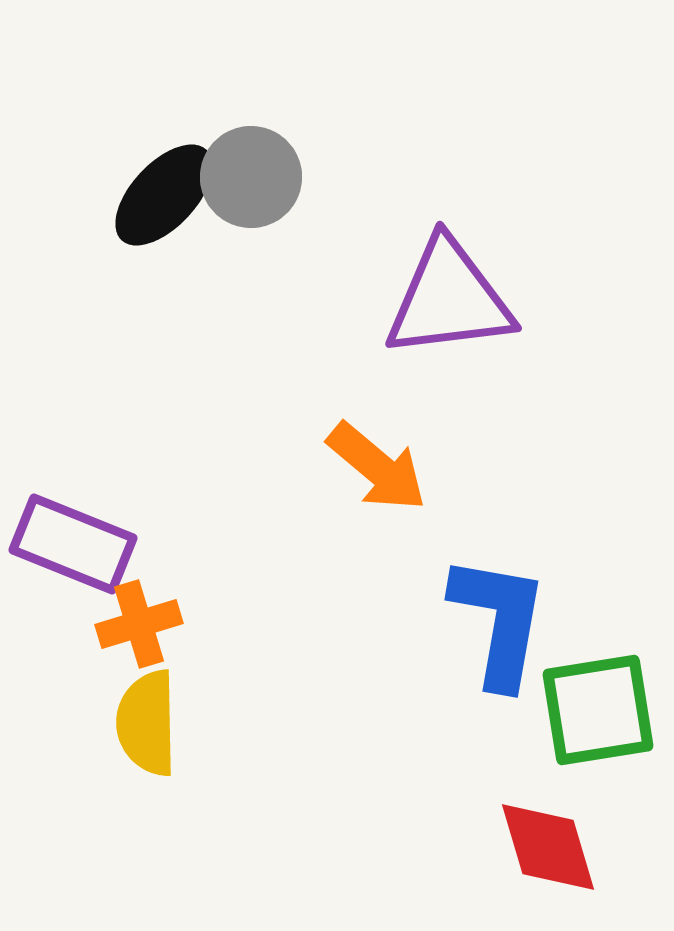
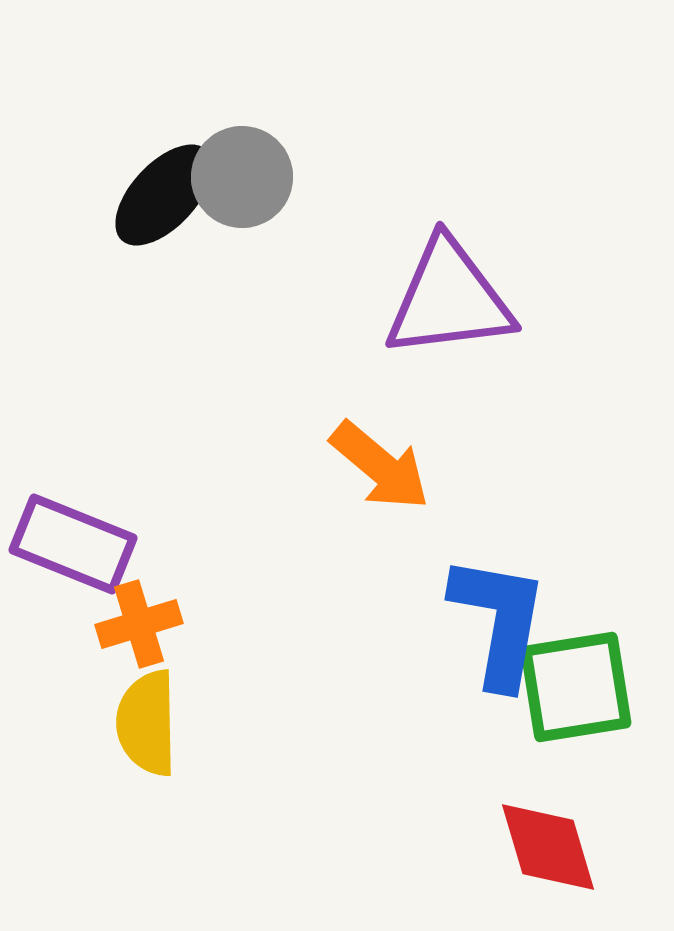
gray circle: moved 9 px left
orange arrow: moved 3 px right, 1 px up
green square: moved 22 px left, 23 px up
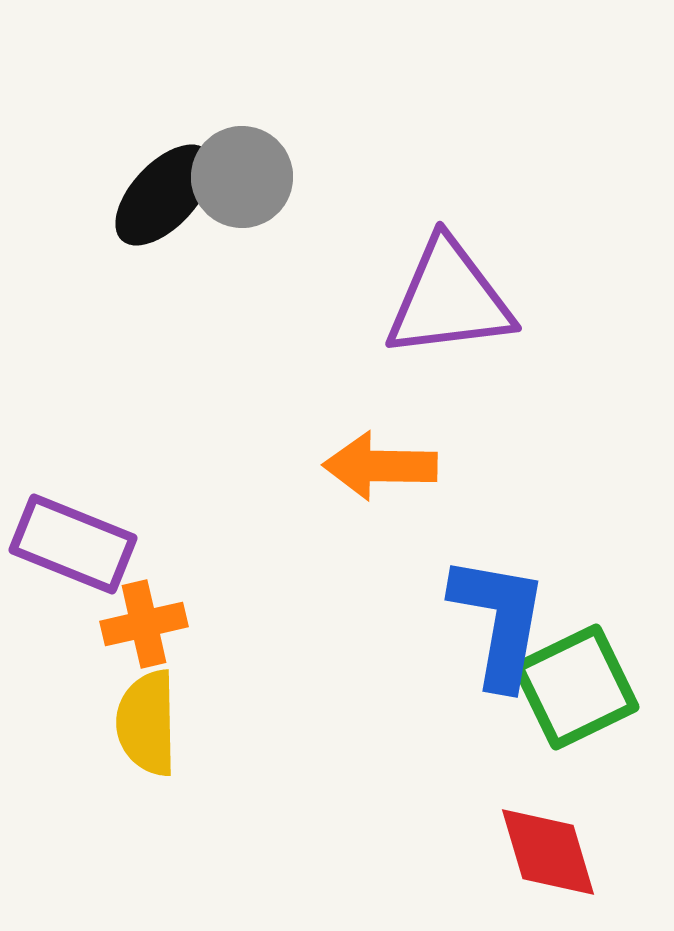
orange arrow: rotated 141 degrees clockwise
orange cross: moved 5 px right; rotated 4 degrees clockwise
green square: rotated 17 degrees counterclockwise
red diamond: moved 5 px down
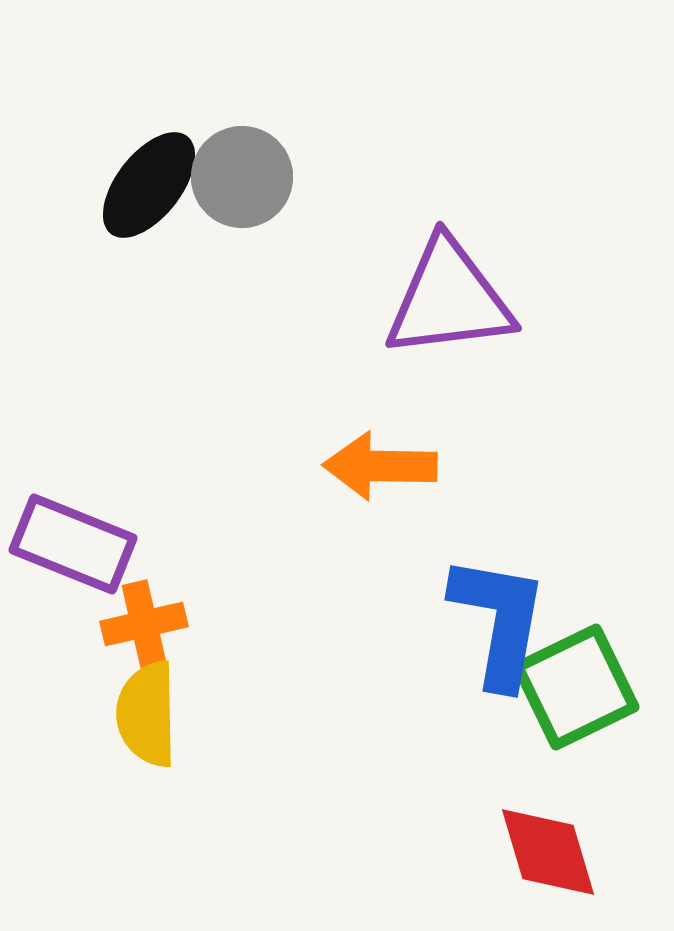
black ellipse: moved 15 px left, 10 px up; rotated 5 degrees counterclockwise
yellow semicircle: moved 9 px up
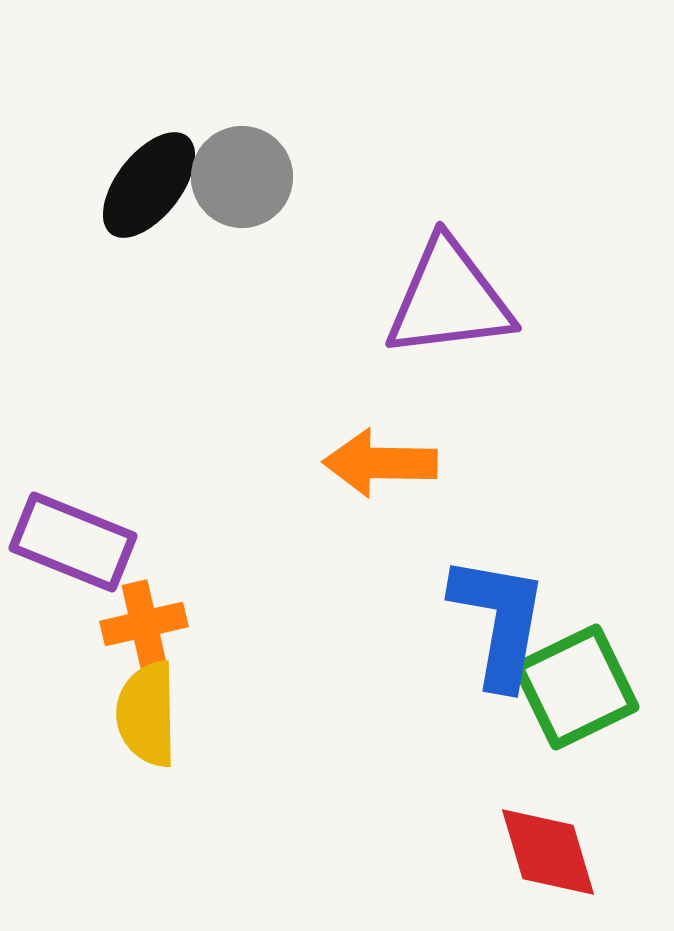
orange arrow: moved 3 px up
purple rectangle: moved 2 px up
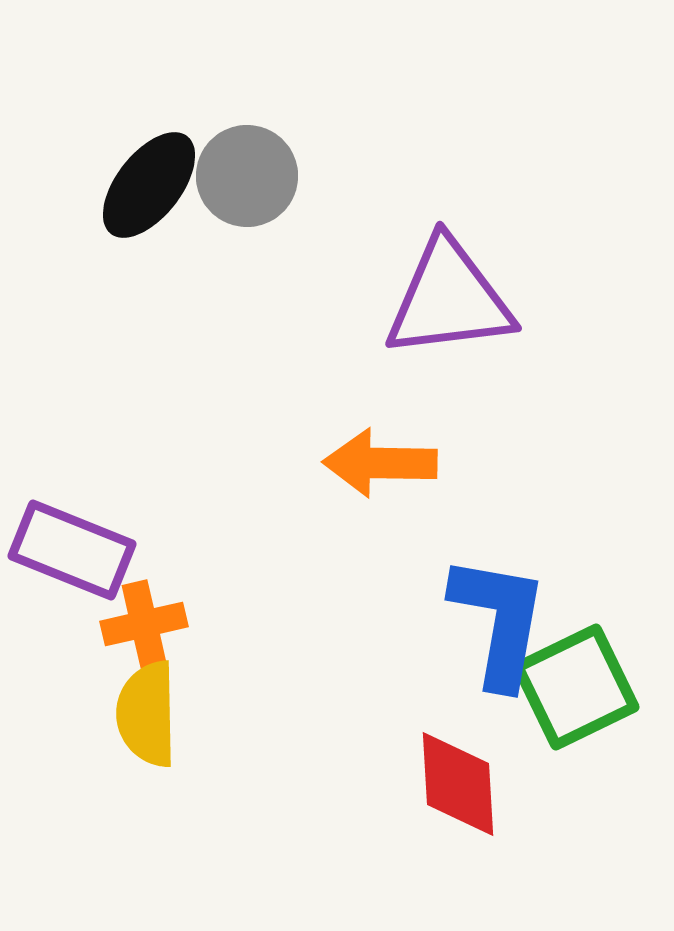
gray circle: moved 5 px right, 1 px up
purple rectangle: moved 1 px left, 8 px down
red diamond: moved 90 px left, 68 px up; rotated 13 degrees clockwise
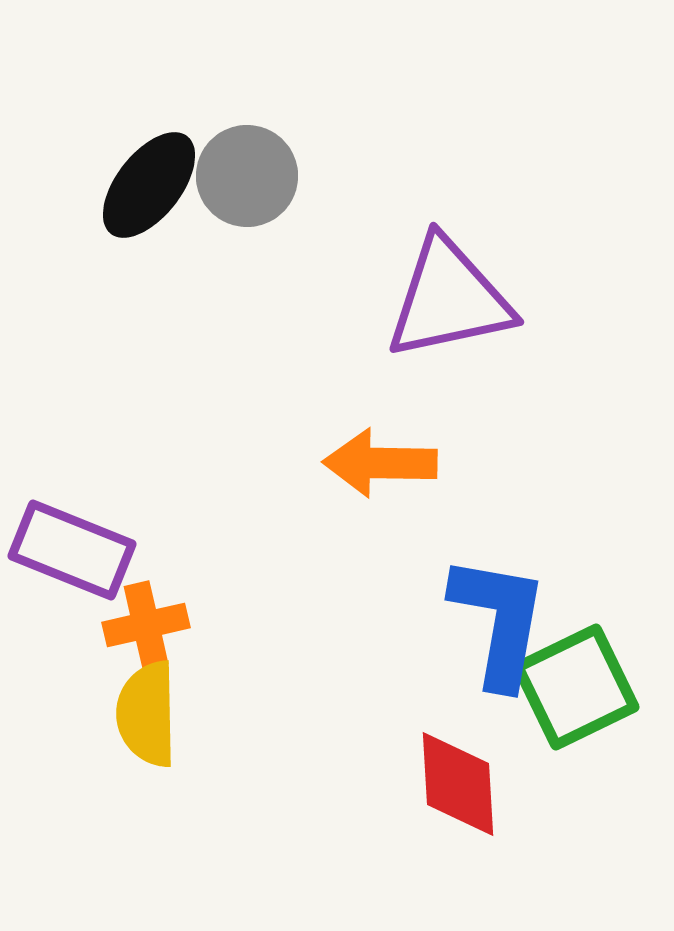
purple triangle: rotated 5 degrees counterclockwise
orange cross: moved 2 px right, 1 px down
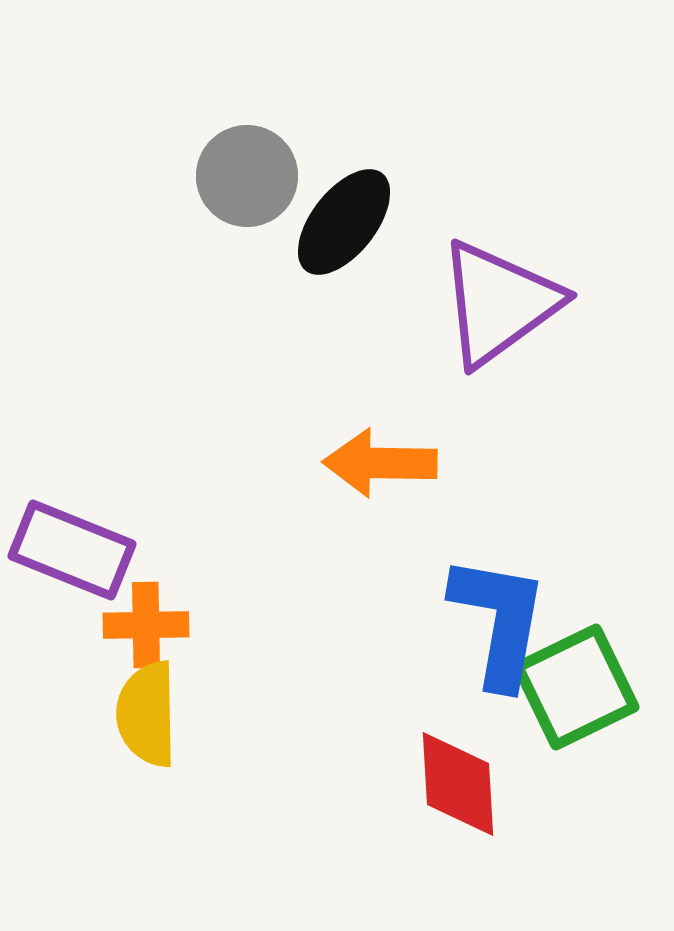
black ellipse: moved 195 px right, 37 px down
purple triangle: moved 50 px right, 4 px down; rotated 24 degrees counterclockwise
orange cross: rotated 12 degrees clockwise
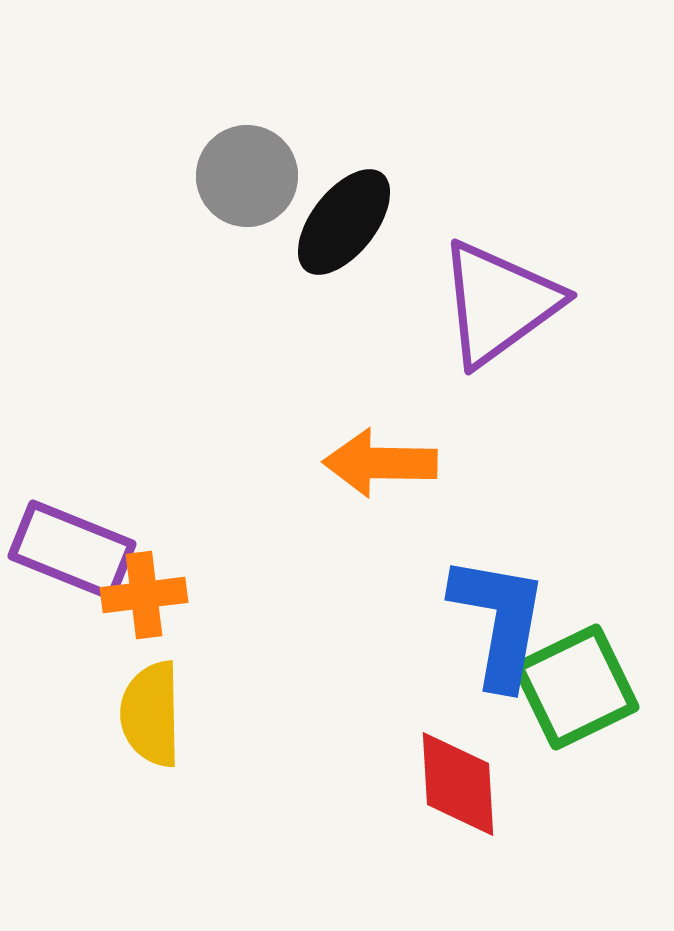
orange cross: moved 2 px left, 30 px up; rotated 6 degrees counterclockwise
yellow semicircle: moved 4 px right
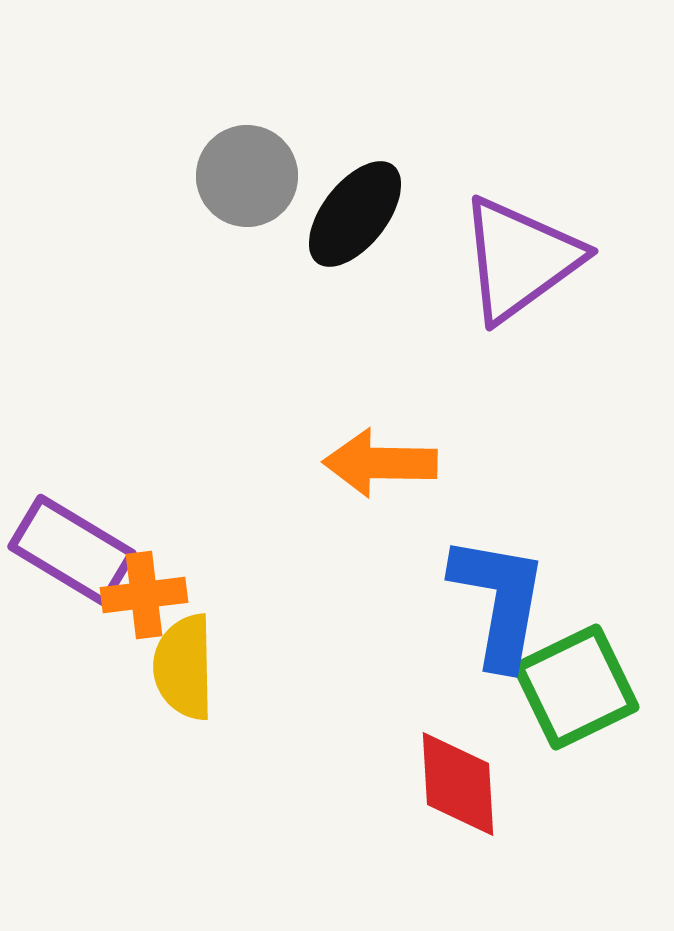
black ellipse: moved 11 px right, 8 px up
purple triangle: moved 21 px right, 44 px up
purple rectangle: rotated 9 degrees clockwise
blue L-shape: moved 20 px up
yellow semicircle: moved 33 px right, 47 px up
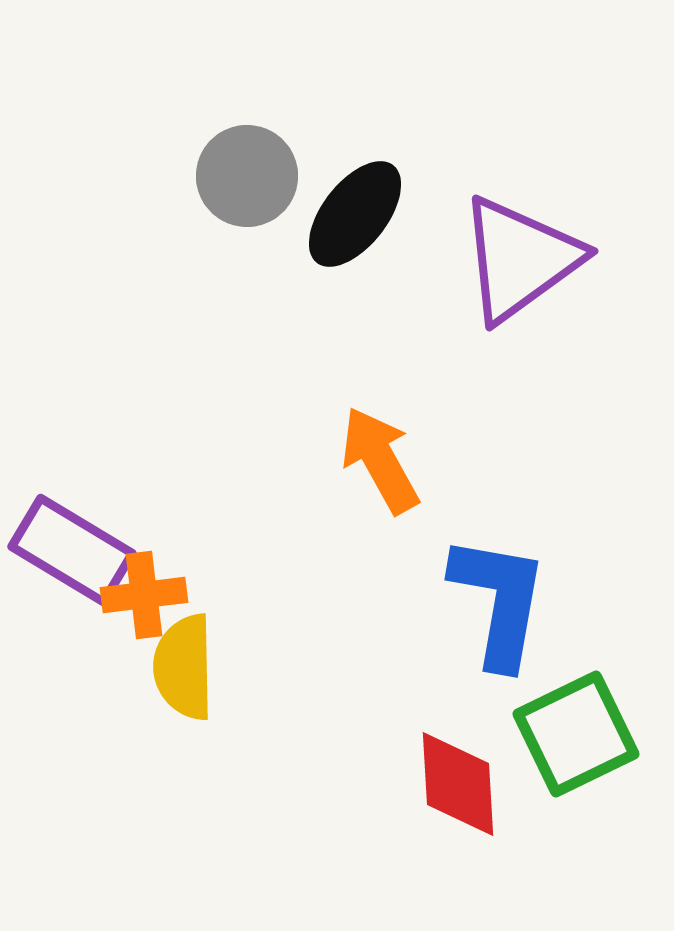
orange arrow: moved 3 px up; rotated 60 degrees clockwise
green square: moved 47 px down
